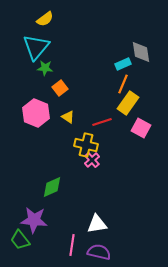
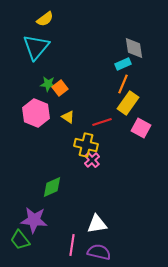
gray diamond: moved 7 px left, 4 px up
green star: moved 3 px right, 16 px down
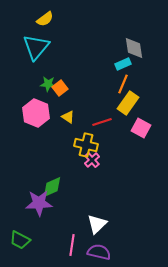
purple star: moved 5 px right, 17 px up; rotated 8 degrees counterclockwise
white triangle: rotated 35 degrees counterclockwise
green trapezoid: rotated 25 degrees counterclockwise
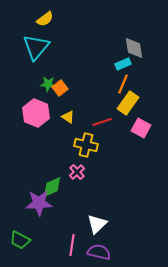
pink cross: moved 15 px left, 12 px down
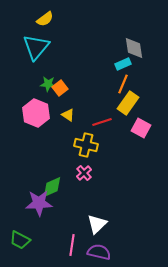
yellow triangle: moved 2 px up
pink cross: moved 7 px right, 1 px down
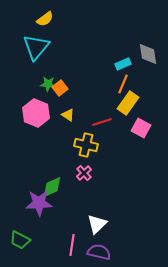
gray diamond: moved 14 px right, 6 px down
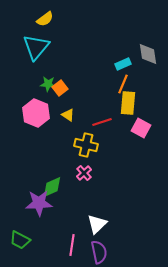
yellow rectangle: rotated 30 degrees counterclockwise
purple semicircle: rotated 65 degrees clockwise
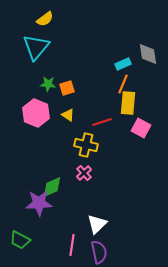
orange square: moved 7 px right; rotated 21 degrees clockwise
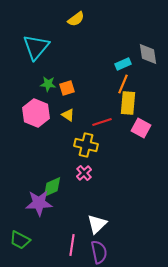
yellow semicircle: moved 31 px right
